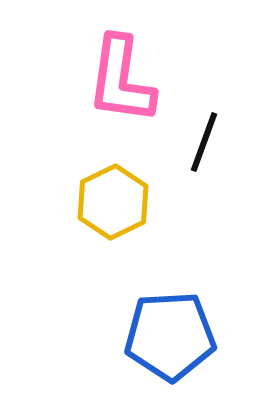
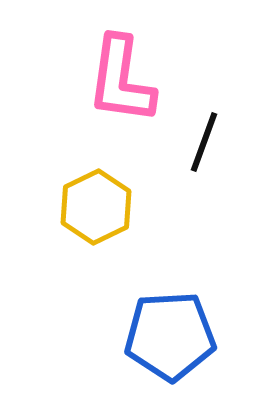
yellow hexagon: moved 17 px left, 5 px down
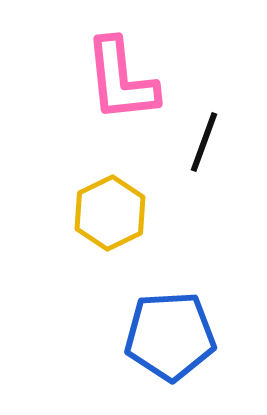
pink L-shape: rotated 14 degrees counterclockwise
yellow hexagon: moved 14 px right, 6 px down
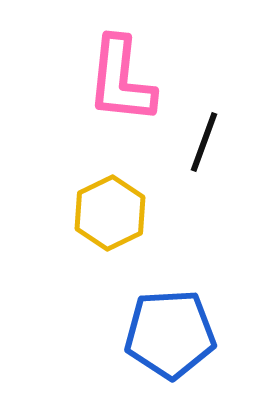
pink L-shape: rotated 12 degrees clockwise
blue pentagon: moved 2 px up
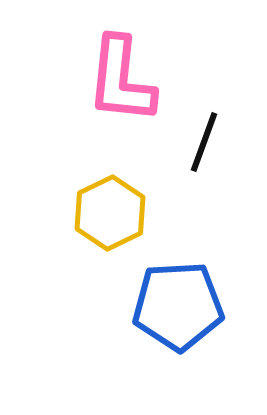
blue pentagon: moved 8 px right, 28 px up
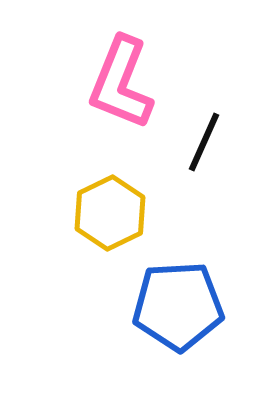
pink L-shape: moved 3 px down; rotated 16 degrees clockwise
black line: rotated 4 degrees clockwise
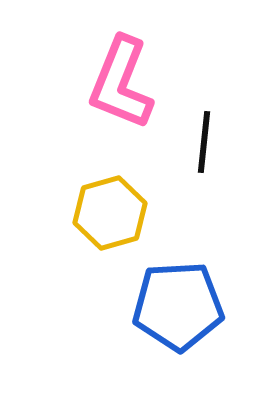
black line: rotated 18 degrees counterclockwise
yellow hexagon: rotated 10 degrees clockwise
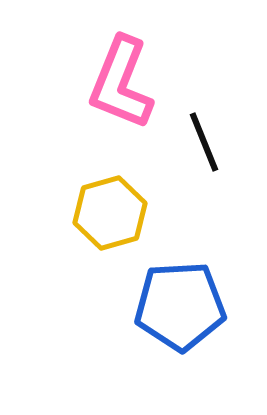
black line: rotated 28 degrees counterclockwise
blue pentagon: moved 2 px right
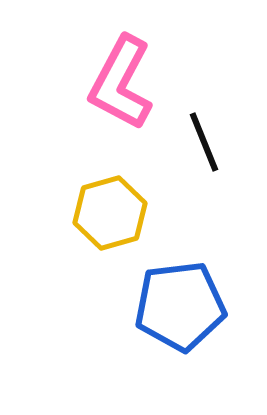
pink L-shape: rotated 6 degrees clockwise
blue pentagon: rotated 4 degrees counterclockwise
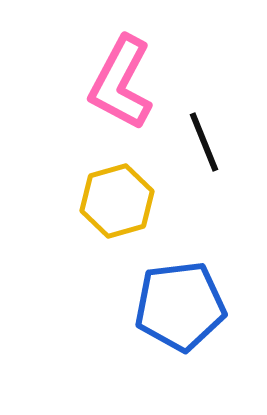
yellow hexagon: moved 7 px right, 12 px up
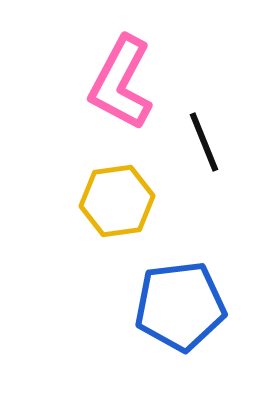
yellow hexagon: rotated 8 degrees clockwise
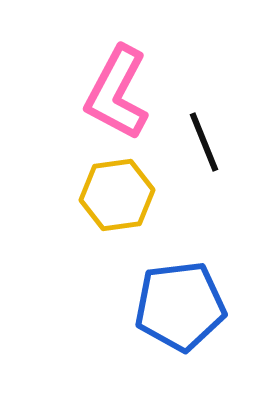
pink L-shape: moved 4 px left, 10 px down
yellow hexagon: moved 6 px up
